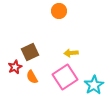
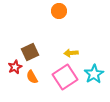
cyan star: moved 11 px up
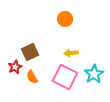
orange circle: moved 6 px right, 8 px down
pink square: rotated 30 degrees counterclockwise
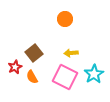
brown square: moved 4 px right, 1 px down; rotated 12 degrees counterclockwise
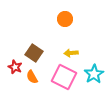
brown square: rotated 18 degrees counterclockwise
red star: rotated 24 degrees counterclockwise
pink square: moved 1 px left
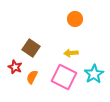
orange circle: moved 10 px right
brown square: moved 3 px left, 5 px up
orange semicircle: rotated 56 degrees clockwise
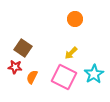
brown square: moved 8 px left
yellow arrow: rotated 40 degrees counterclockwise
red star: rotated 16 degrees counterclockwise
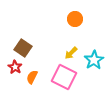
red star: rotated 24 degrees clockwise
cyan star: moved 14 px up
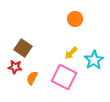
red star: rotated 24 degrees counterclockwise
orange semicircle: moved 1 px down
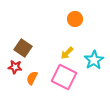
yellow arrow: moved 4 px left
